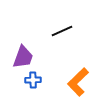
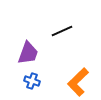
purple trapezoid: moved 5 px right, 4 px up
blue cross: moved 1 px left, 1 px down; rotated 21 degrees clockwise
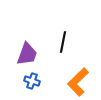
black line: moved 1 px right, 11 px down; rotated 55 degrees counterclockwise
purple trapezoid: moved 1 px left, 1 px down
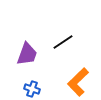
black line: rotated 45 degrees clockwise
blue cross: moved 8 px down
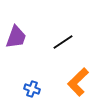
purple trapezoid: moved 11 px left, 17 px up
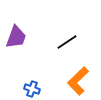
black line: moved 4 px right
orange L-shape: moved 1 px up
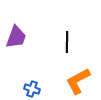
black line: rotated 55 degrees counterclockwise
orange L-shape: rotated 16 degrees clockwise
